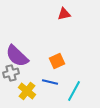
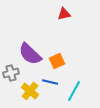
purple semicircle: moved 13 px right, 2 px up
yellow cross: moved 3 px right
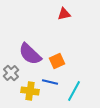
gray cross: rotated 28 degrees counterclockwise
yellow cross: rotated 30 degrees counterclockwise
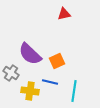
gray cross: rotated 14 degrees counterclockwise
cyan line: rotated 20 degrees counterclockwise
